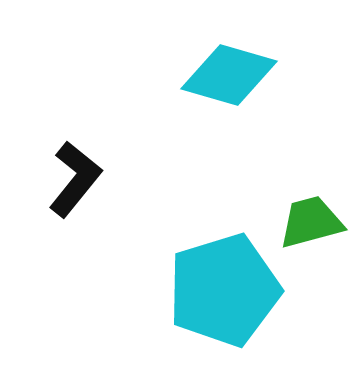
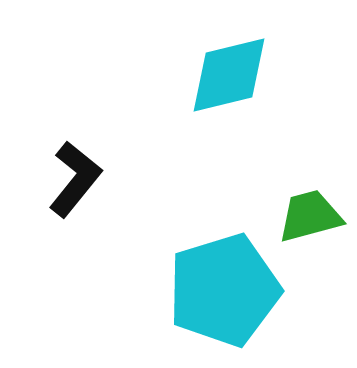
cyan diamond: rotated 30 degrees counterclockwise
green trapezoid: moved 1 px left, 6 px up
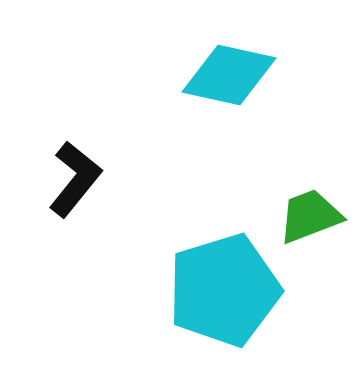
cyan diamond: rotated 26 degrees clockwise
green trapezoid: rotated 6 degrees counterclockwise
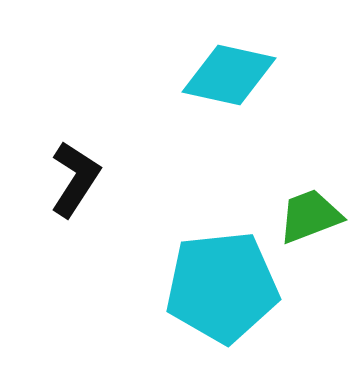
black L-shape: rotated 6 degrees counterclockwise
cyan pentagon: moved 2 px left, 3 px up; rotated 11 degrees clockwise
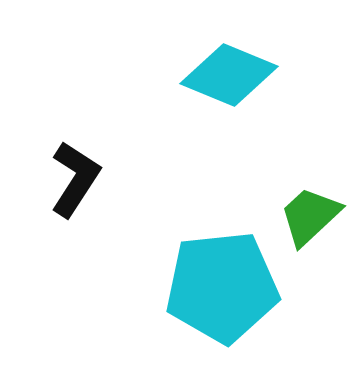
cyan diamond: rotated 10 degrees clockwise
green trapezoid: rotated 22 degrees counterclockwise
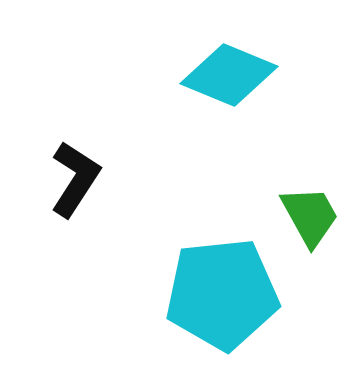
green trapezoid: rotated 104 degrees clockwise
cyan pentagon: moved 7 px down
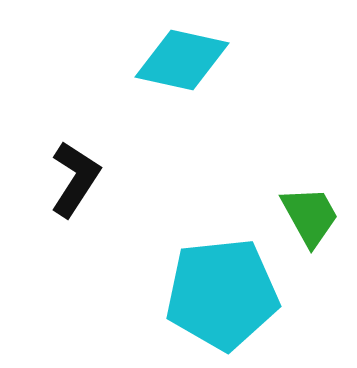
cyan diamond: moved 47 px left, 15 px up; rotated 10 degrees counterclockwise
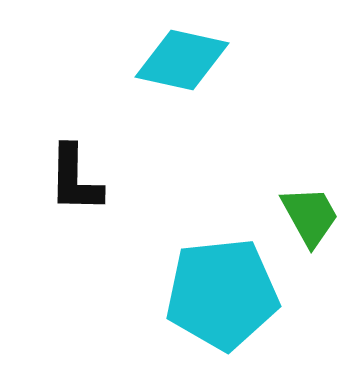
black L-shape: rotated 148 degrees clockwise
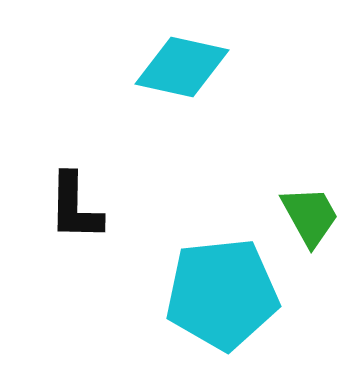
cyan diamond: moved 7 px down
black L-shape: moved 28 px down
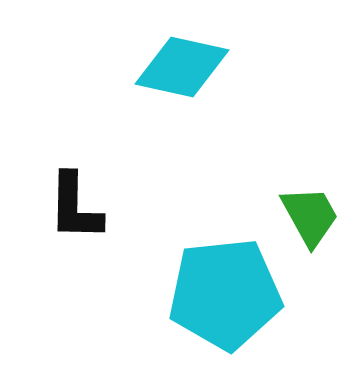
cyan pentagon: moved 3 px right
